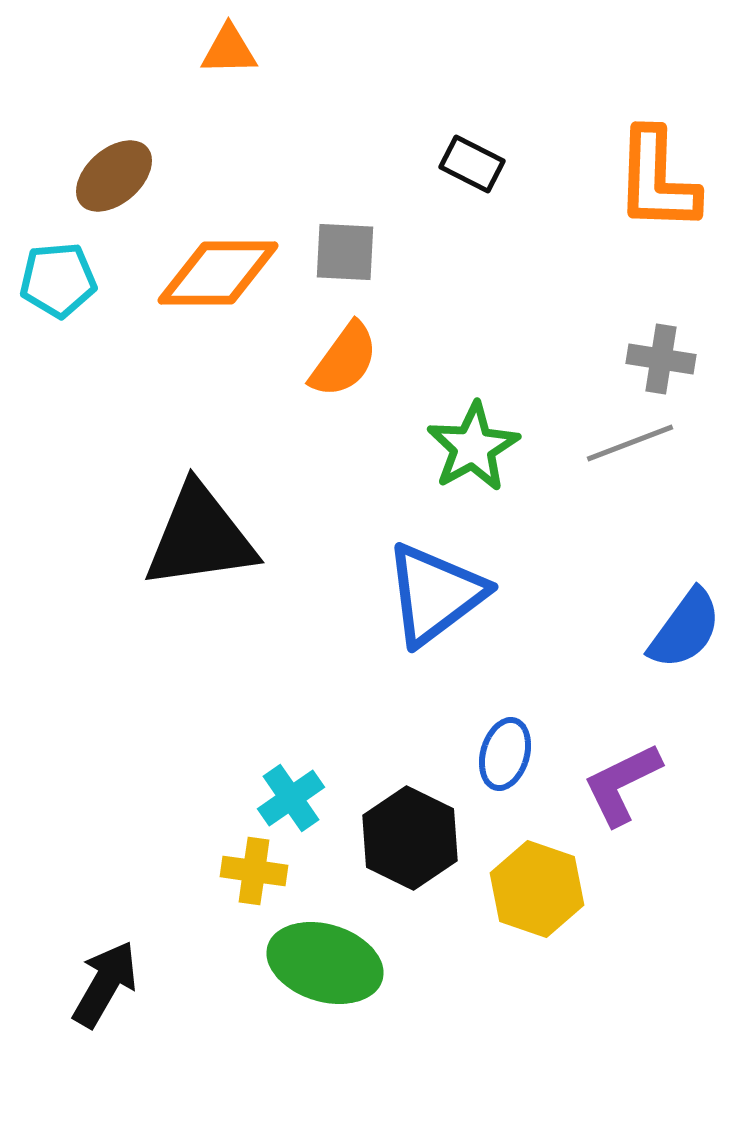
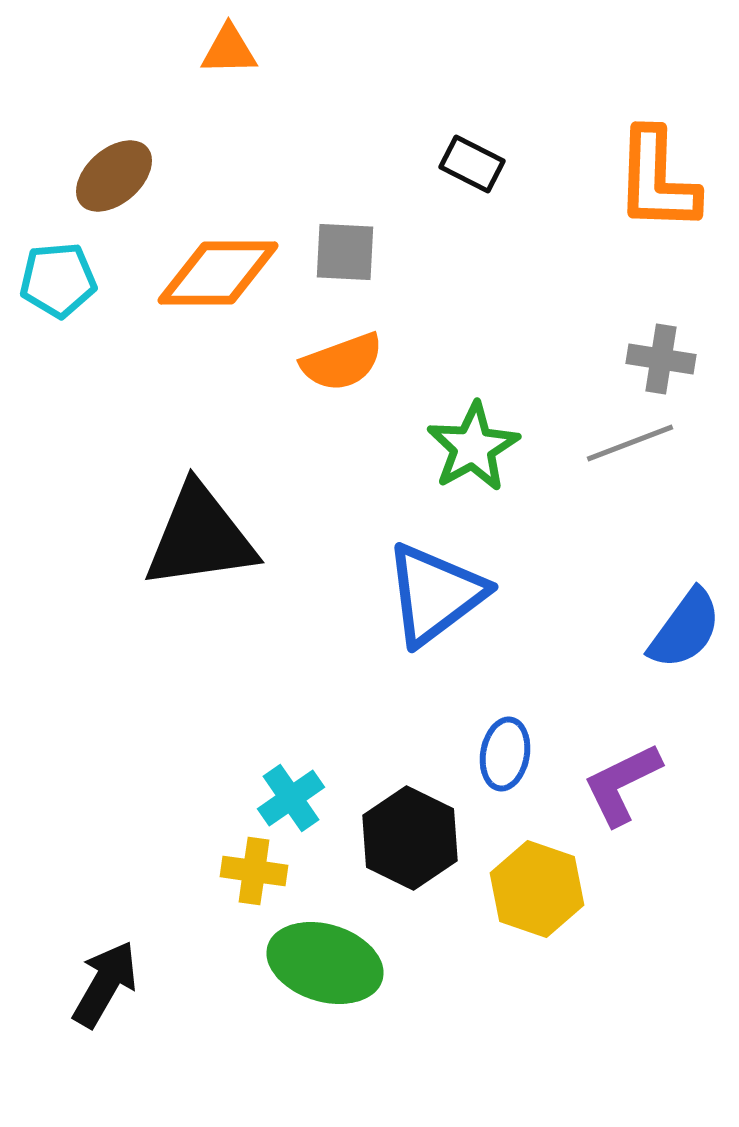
orange semicircle: moved 2 px left, 2 px down; rotated 34 degrees clockwise
blue ellipse: rotated 6 degrees counterclockwise
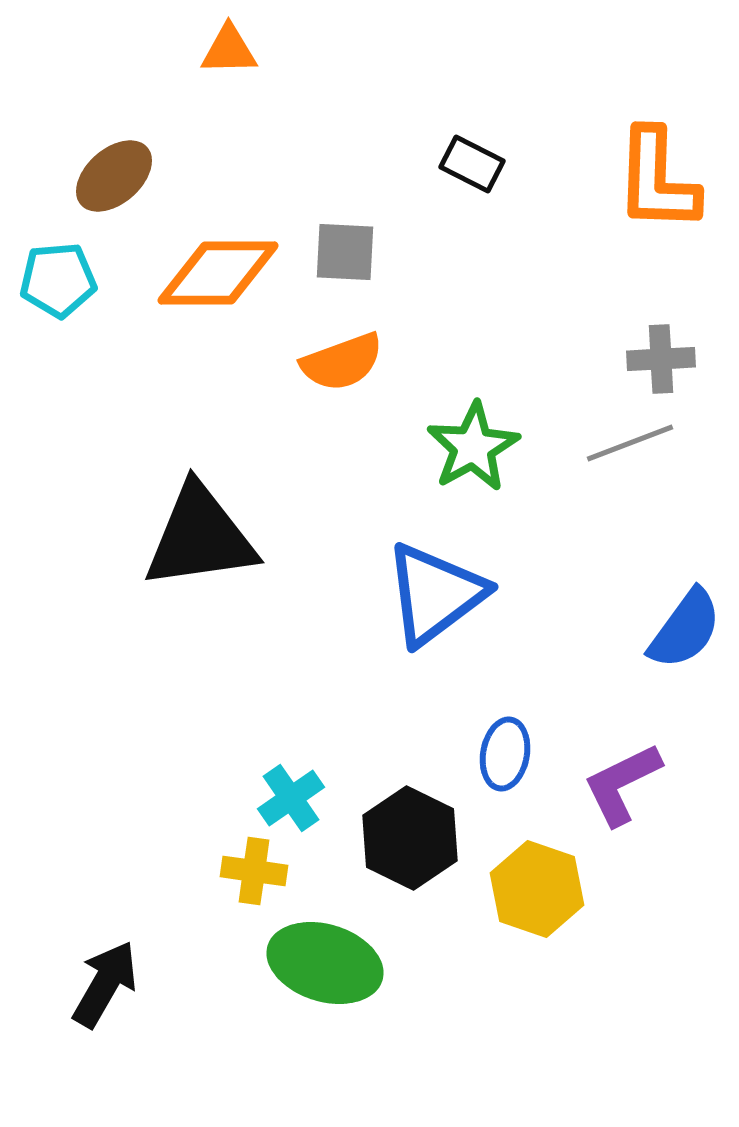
gray cross: rotated 12 degrees counterclockwise
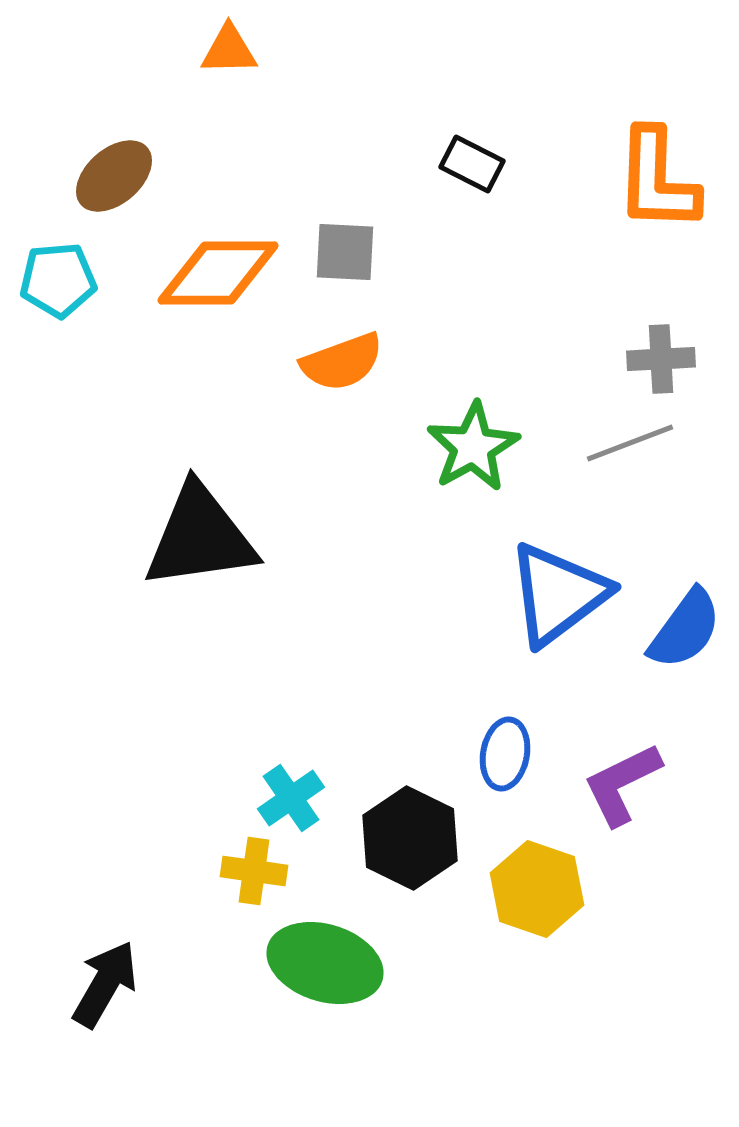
blue triangle: moved 123 px right
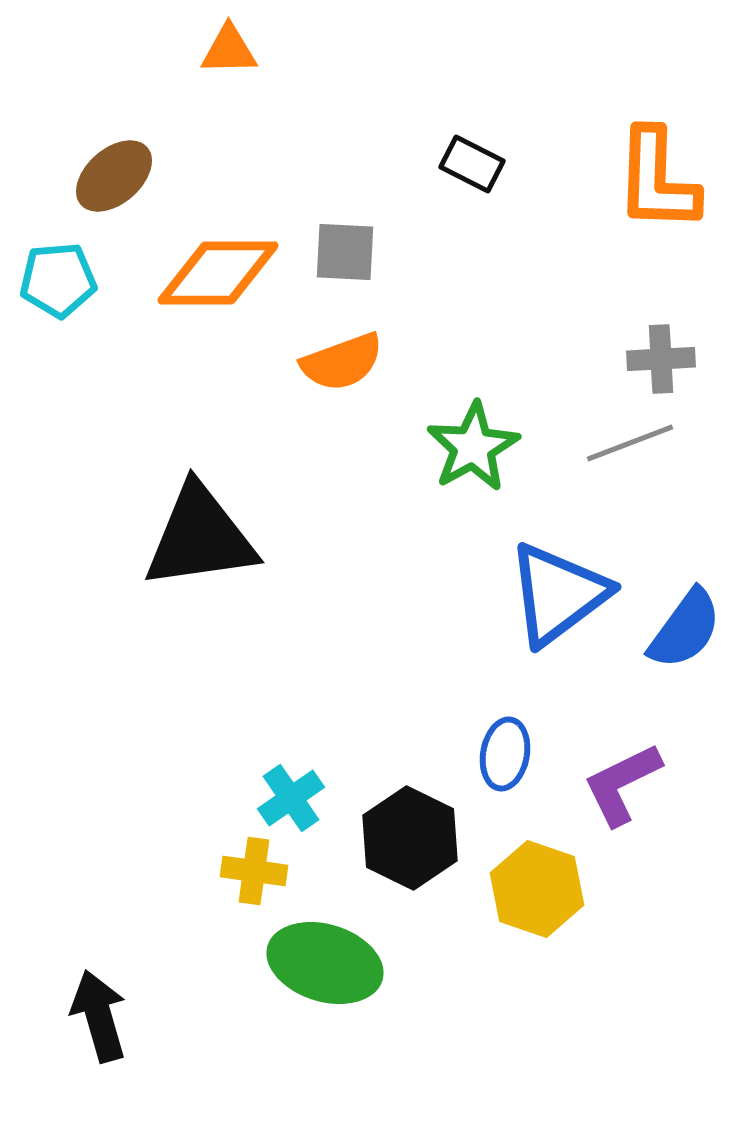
black arrow: moved 6 px left, 32 px down; rotated 46 degrees counterclockwise
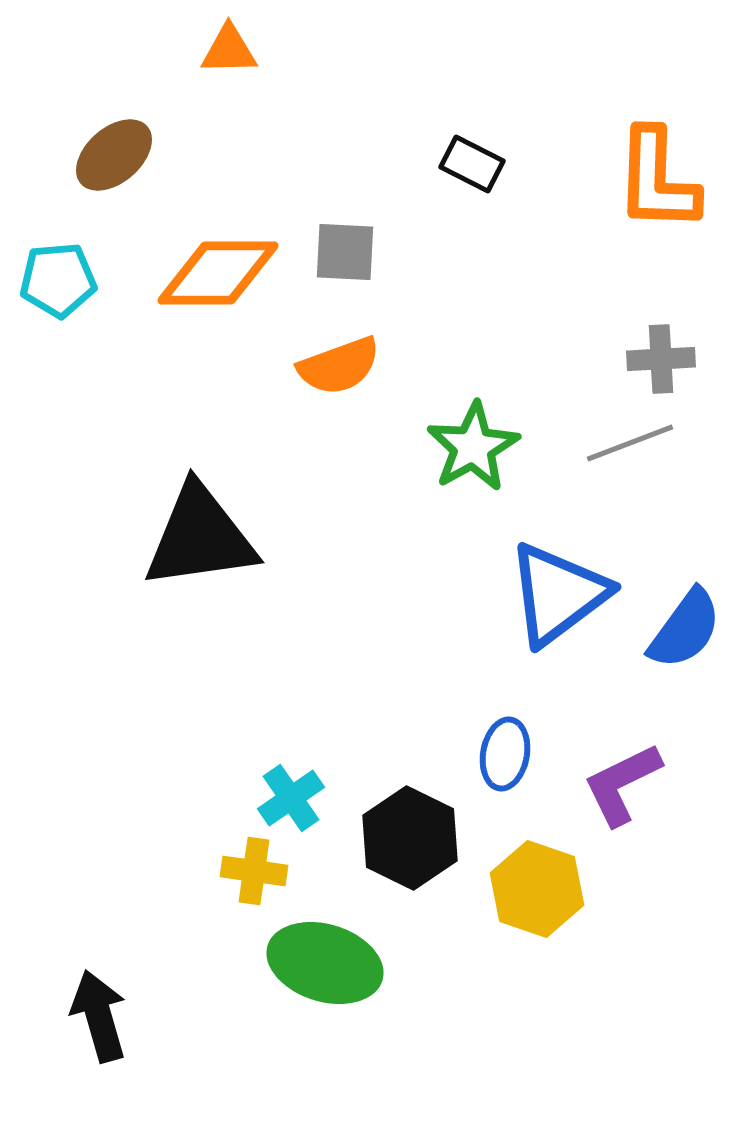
brown ellipse: moved 21 px up
orange semicircle: moved 3 px left, 4 px down
